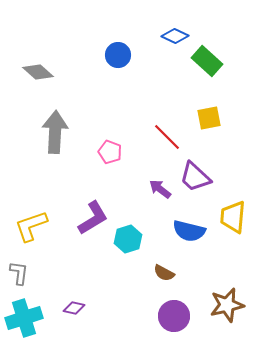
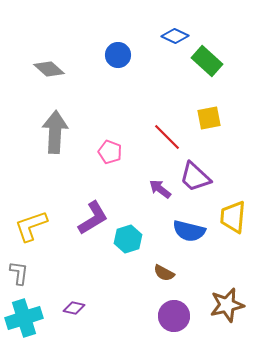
gray diamond: moved 11 px right, 3 px up
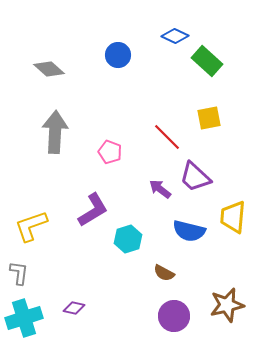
purple L-shape: moved 8 px up
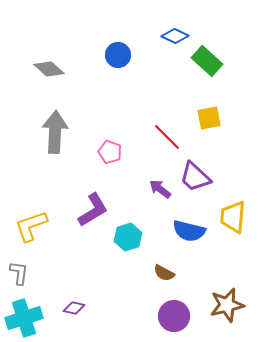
cyan hexagon: moved 2 px up
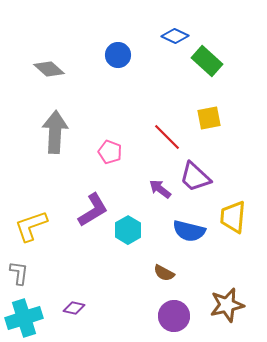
cyan hexagon: moved 7 px up; rotated 12 degrees counterclockwise
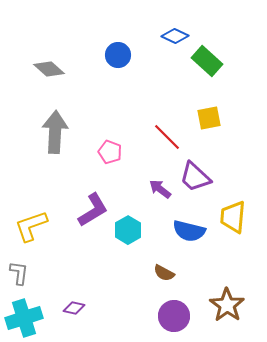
brown star: rotated 24 degrees counterclockwise
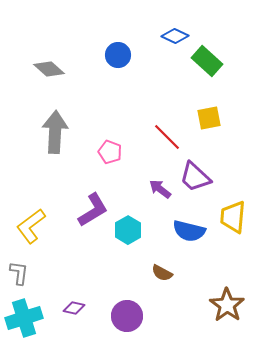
yellow L-shape: rotated 18 degrees counterclockwise
brown semicircle: moved 2 px left
purple circle: moved 47 px left
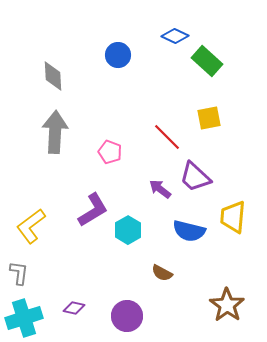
gray diamond: moved 4 px right, 7 px down; rotated 44 degrees clockwise
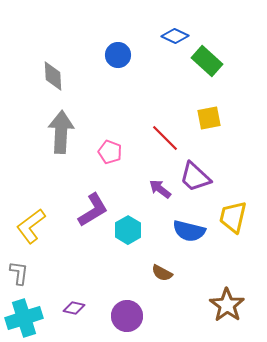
gray arrow: moved 6 px right
red line: moved 2 px left, 1 px down
yellow trapezoid: rotated 8 degrees clockwise
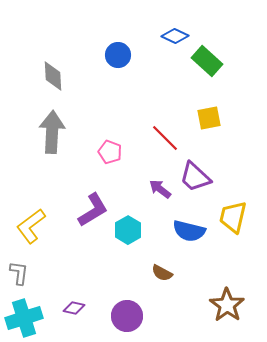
gray arrow: moved 9 px left
